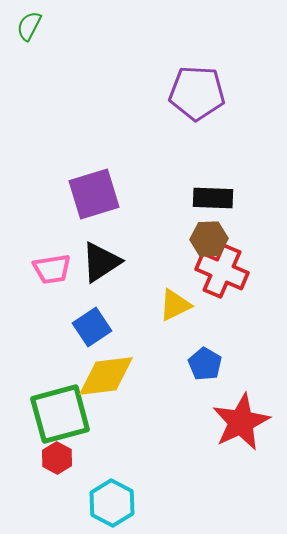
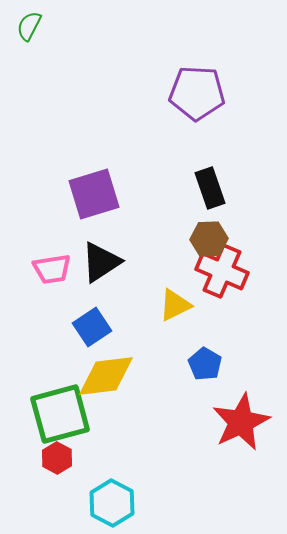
black rectangle: moved 3 px left, 10 px up; rotated 69 degrees clockwise
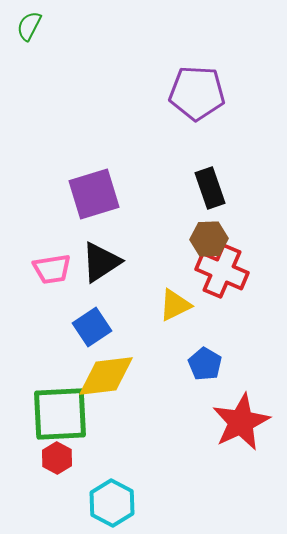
green square: rotated 12 degrees clockwise
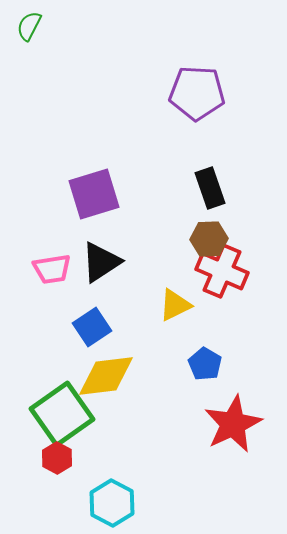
green square: moved 2 px right; rotated 32 degrees counterclockwise
red star: moved 8 px left, 2 px down
